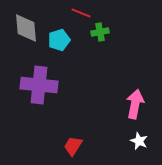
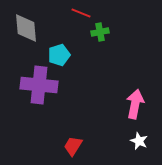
cyan pentagon: moved 15 px down
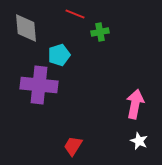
red line: moved 6 px left, 1 px down
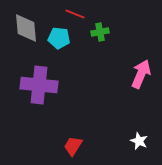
cyan pentagon: moved 17 px up; rotated 25 degrees clockwise
pink arrow: moved 6 px right, 30 px up; rotated 12 degrees clockwise
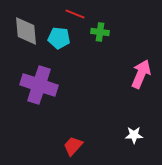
gray diamond: moved 3 px down
green cross: rotated 18 degrees clockwise
purple cross: rotated 12 degrees clockwise
white star: moved 5 px left, 6 px up; rotated 24 degrees counterclockwise
red trapezoid: rotated 10 degrees clockwise
